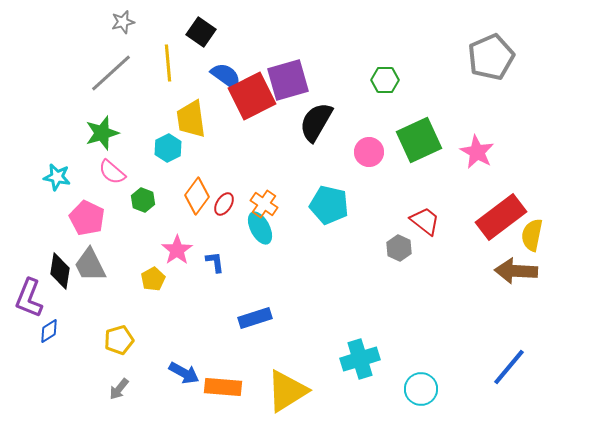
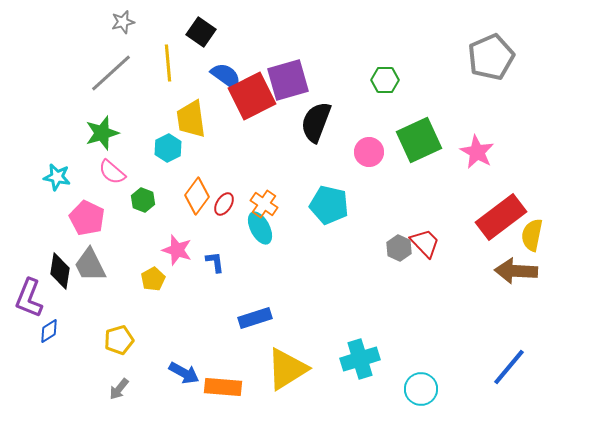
black semicircle at (316, 122): rotated 9 degrees counterclockwise
red trapezoid at (425, 221): moved 22 px down; rotated 8 degrees clockwise
pink star at (177, 250): rotated 20 degrees counterclockwise
yellow triangle at (287, 391): moved 22 px up
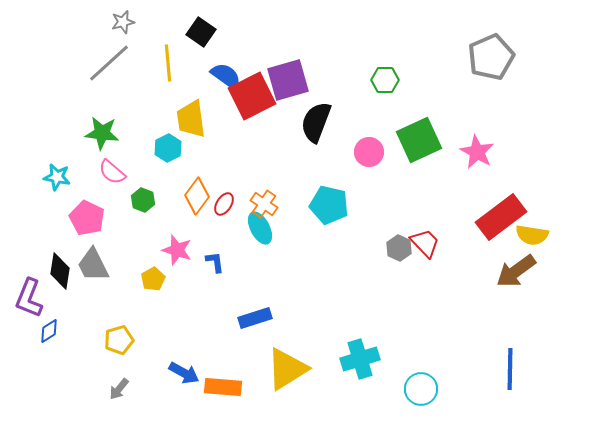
gray line at (111, 73): moved 2 px left, 10 px up
green star at (102, 133): rotated 24 degrees clockwise
yellow semicircle at (532, 235): rotated 92 degrees counterclockwise
gray trapezoid at (90, 265): moved 3 px right
brown arrow at (516, 271): rotated 39 degrees counterclockwise
blue line at (509, 367): moved 1 px right, 2 px down; rotated 39 degrees counterclockwise
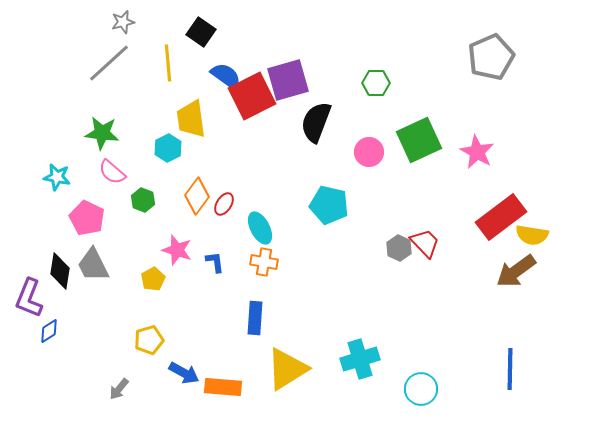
green hexagon at (385, 80): moved 9 px left, 3 px down
orange cross at (264, 204): moved 58 px down; rotated 24 degrees counterclockwise
blue rectangle at (255, 318): rotated 68 degrees counterclockwise
yellow pentagon at (119, 340): moved 30 px right
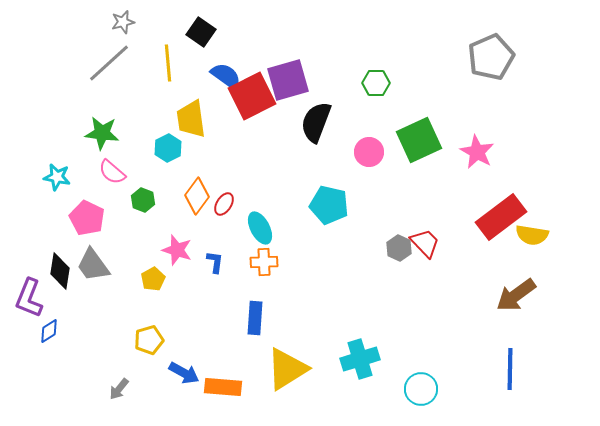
blue L-shape at (215, 262): rotated 15 degrees clockwise
orange cross at (264, 262): rotated 12 degrees counterclockwise
gray trapezoid at (93, 265): rotated 9 degrees counterclockwise
brown arrow at (516, 271): moved 24 px down
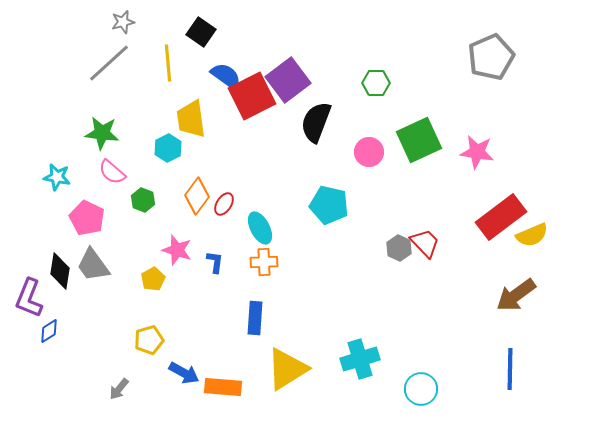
purple square at (288, 80): rotated 21 degrees counterclockwise
pink star at (477, 152): rotated 20 degrees counterclockwise
yellow semicircle at (532, 235): rotated 32 degrees counterclockwise
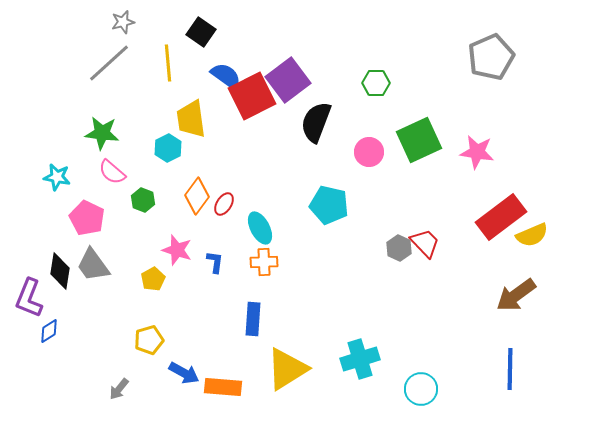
blue rectangle at (255, 318): moved 2 px left, 1 px down
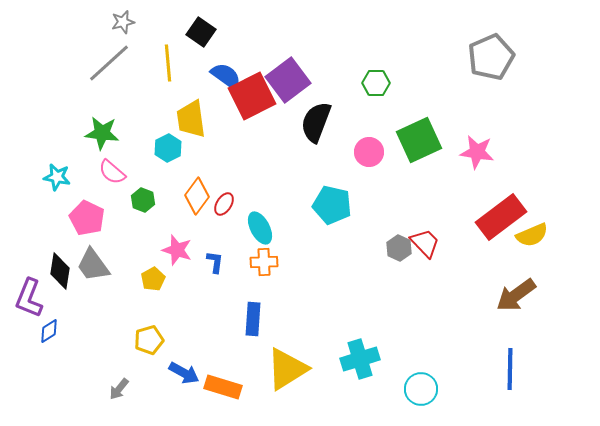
cyan pentagon at (329, 205): moved 3 px right
orange rectangle at (223, 387): rotated 12 degrees clockwise
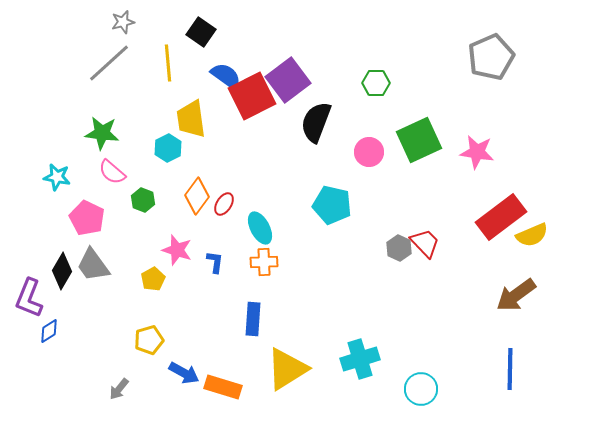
black diamond at (60, 271): moved 2 px right; rotated 21 degrees clockwise
